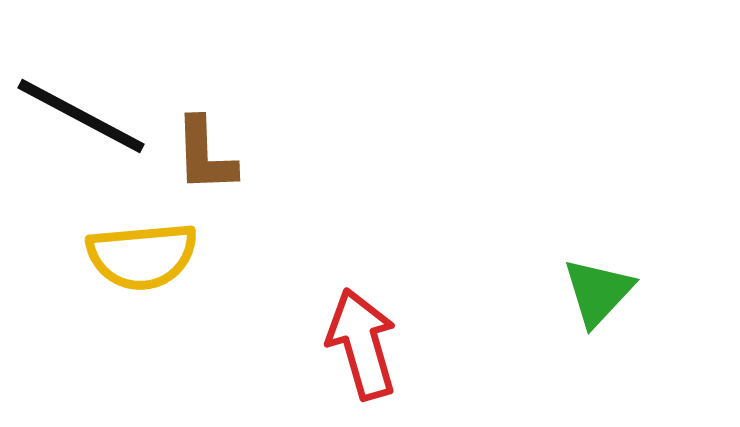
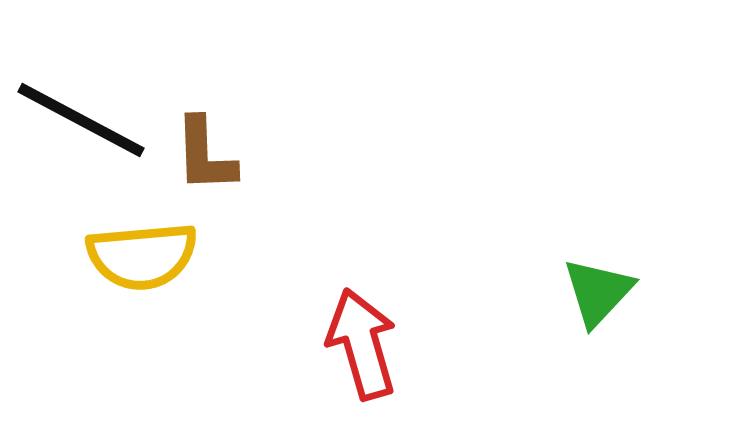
black line: moved 4 px down
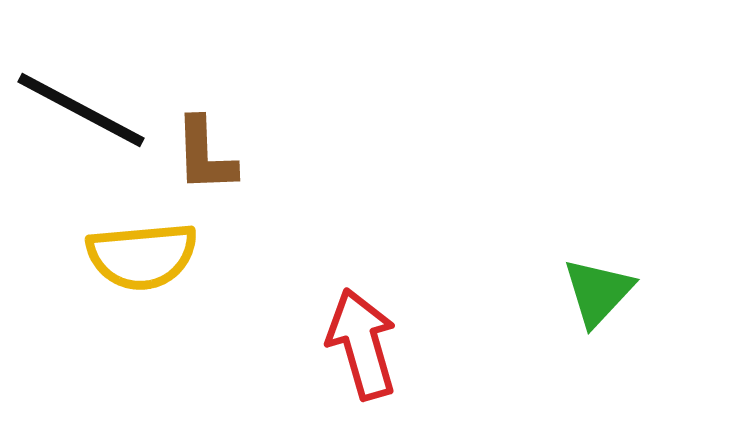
black line: moved 10 px up
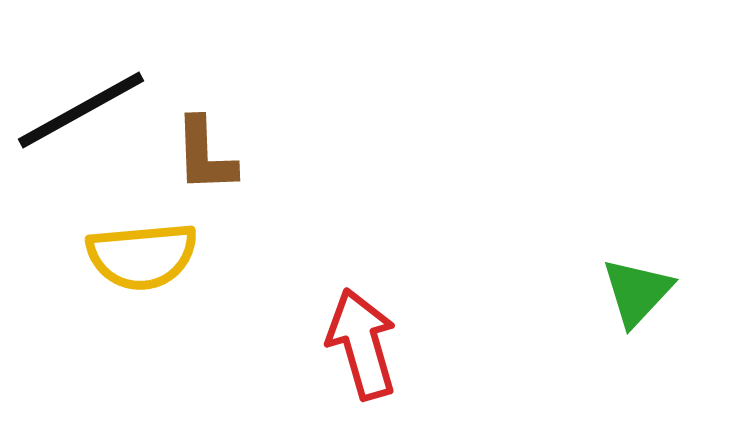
black line: rotated 57 degrees counterclockwise
green triangle: moved 39 px right
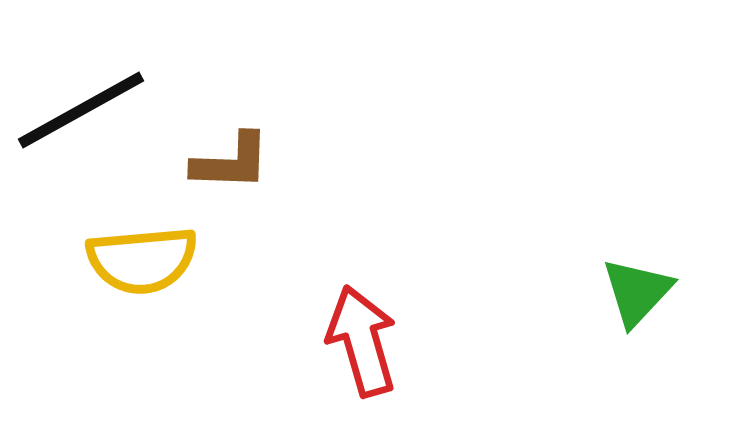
brown L-shape: moved 26 px right, 7 px down; rotated 86 degrees counterclockwise
yellow semicircle: moved 4 px down
red arrow: moved 3 px up
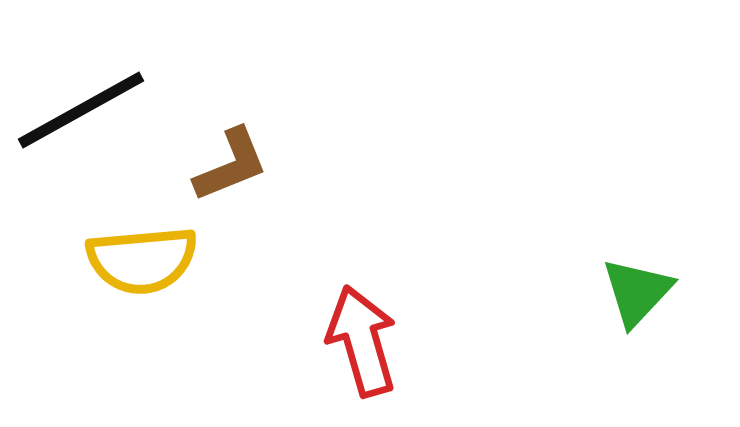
brown L-shape: moved 3 px down; rotated 24 degrees counterclockwise
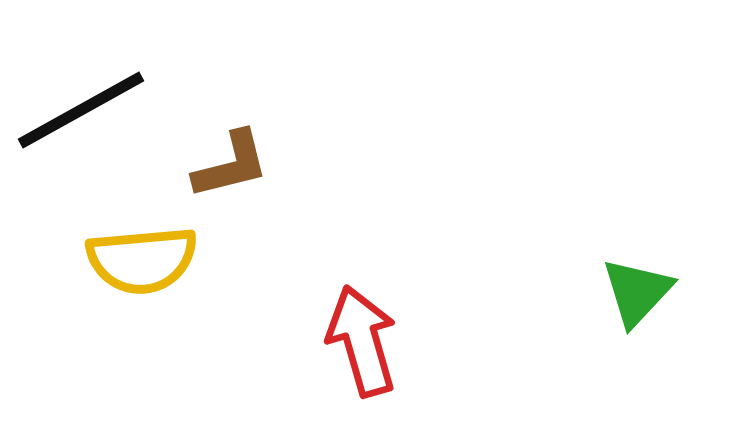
brown L-shape: rotated 8 degrees clockwise
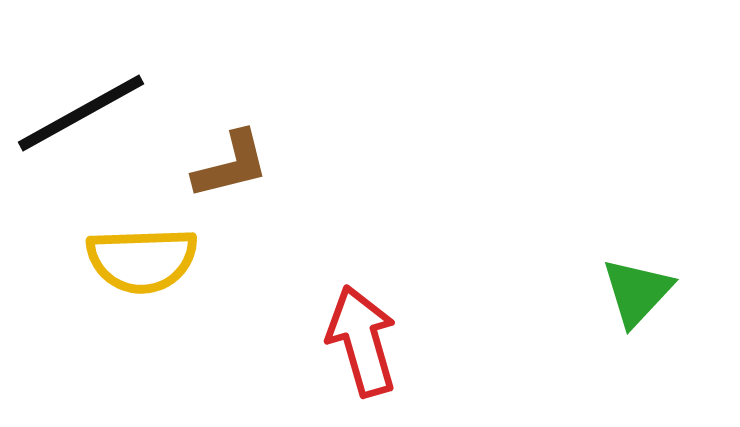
black line: moved 3 px down
yellow semicircle: rotated 3 degrees clockwise
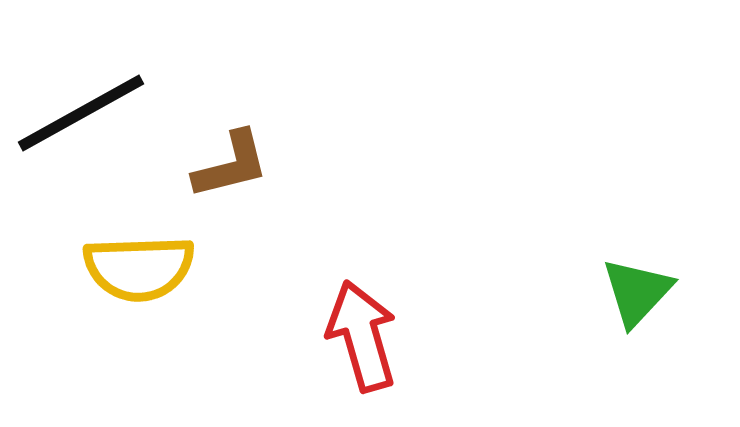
yellow semicircle: moved 3 px left, 8 px down
red arrow: moved 5 px up
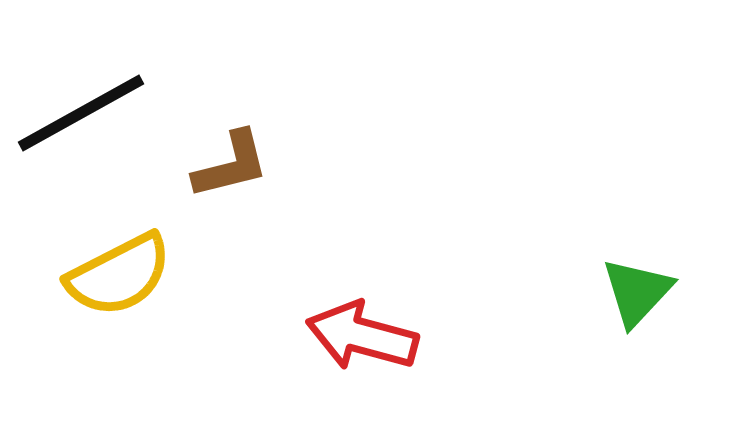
yellow semicircle: moved 20 px left, 7 px down; rotated 25 degrees counterclockwise
red arrow: rotated 59 degrees counterclockwise
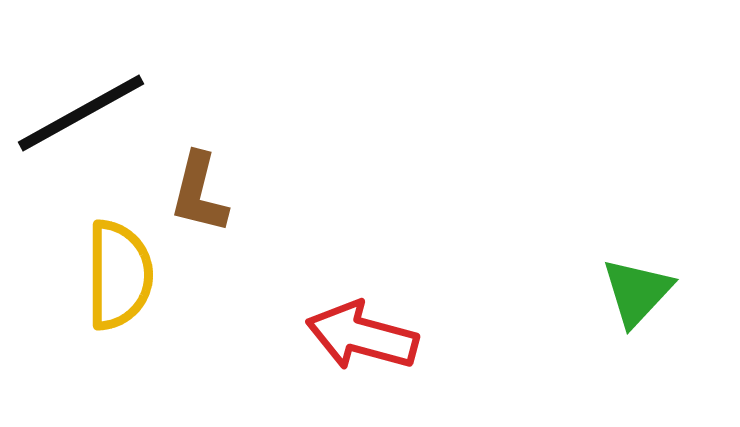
brown L-shape: moved 32 px left, 28 px down; rotated 118 degrees clockwise
yellow semicircle: rotated 63 degrees counterclockwise
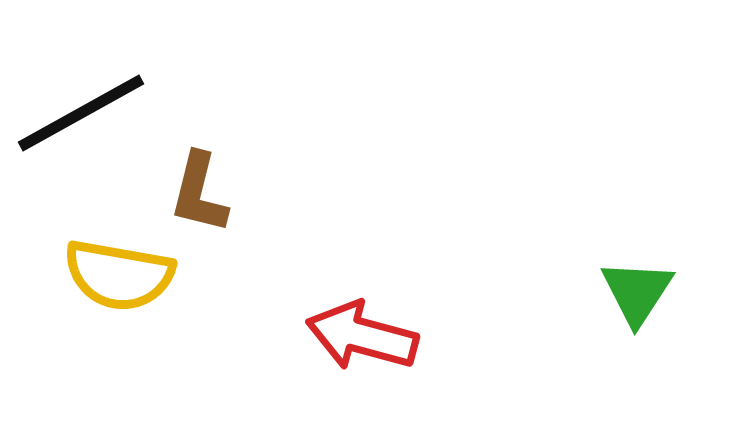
yellow semicircle: rotated 100 degrees clockwise
green triangle: rotated 10 degrees counterclockwise
